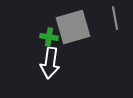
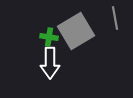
gray square: moved 3 px right, 4 px down; rotated 15 degrees counterclockwise
white arrow: rotated 8 degrees counterclockwise
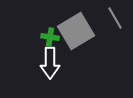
gray line: rotated 20 degrees counterclockwise
green cross: moved 1 px right
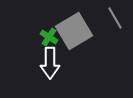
gray square: moved 2 px left
green cross: moved 1 px left; rotated 24 degrees clockwise
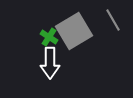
gray line: moved 2 px left, 2 px down
